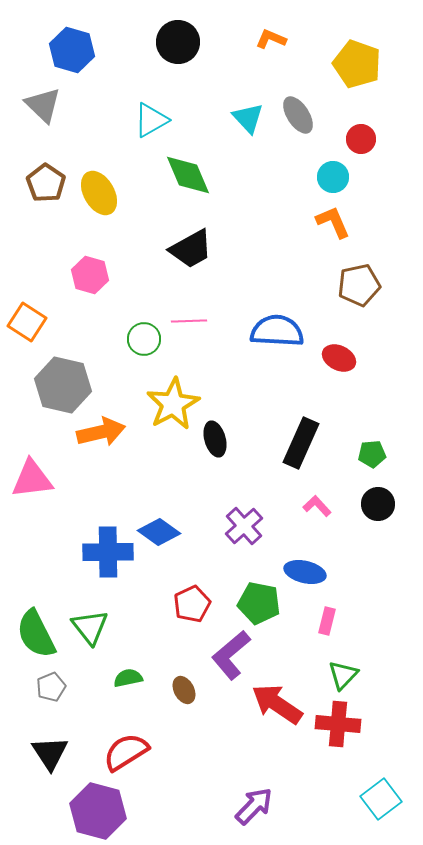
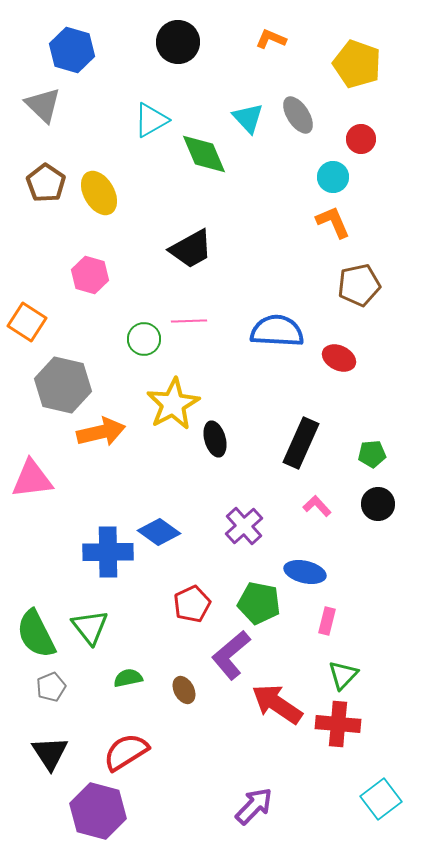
green diamond at (188, 175): moved 16 px right, 21 px up
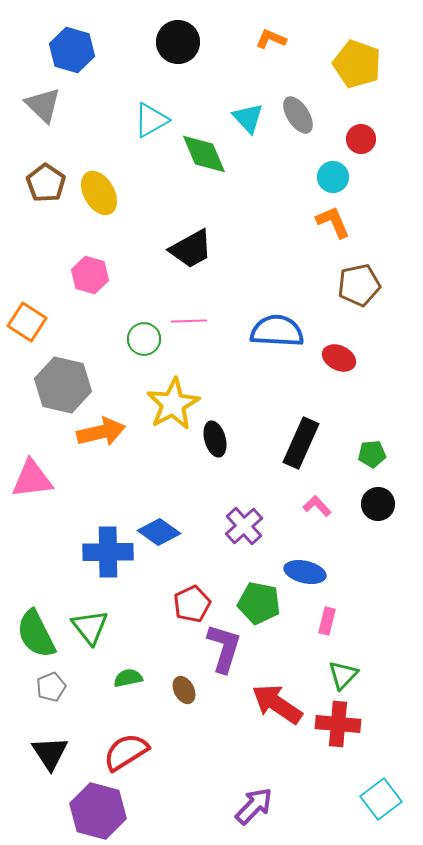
purple L-shape at (231, 655): moved 7 px left, 7 px up; rotated 147 degrees clockwise
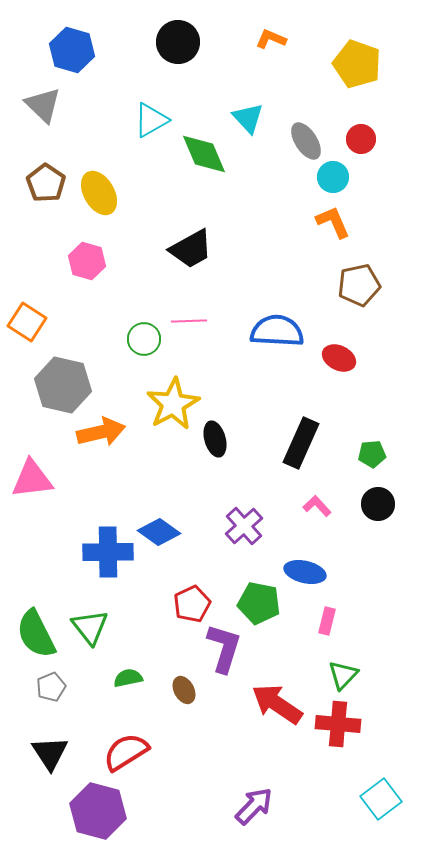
gray ellipse at (298, 115): moved 8 px right, 26 px down
pink hexagon at (90, 275): moved 3 px left, 14 px up
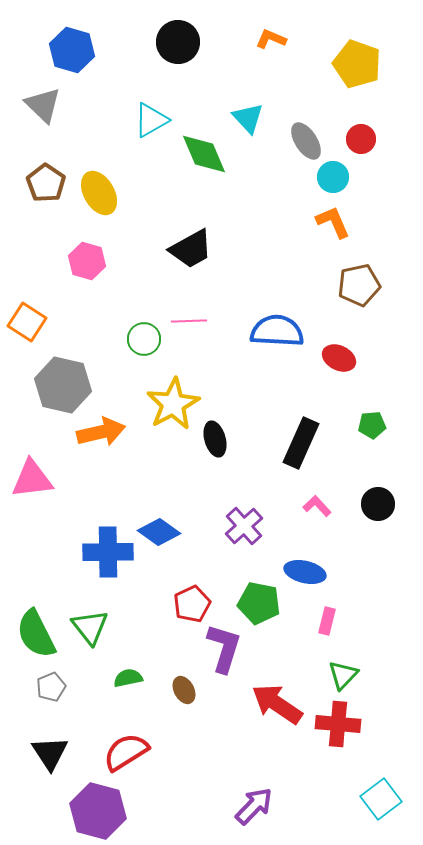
green pentagon at (372, 454): moved 29 px up
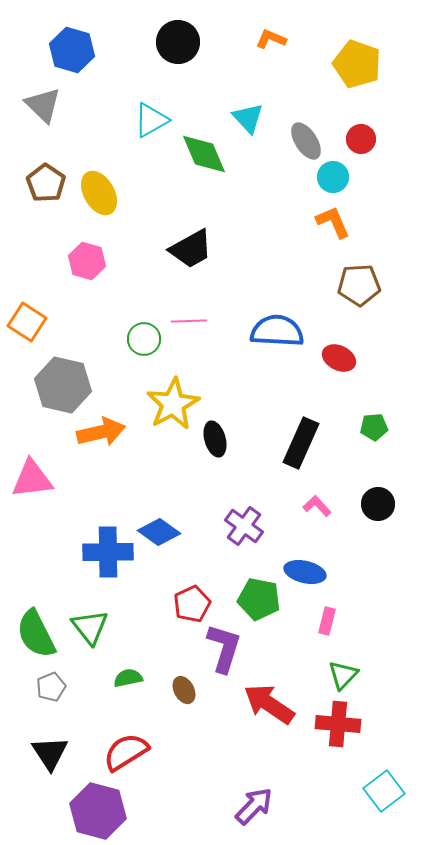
brown pentagon at (359, 285): rotated 9 degrees clockwise
green pentagon at (372, 425): moved 2 px right, 2 px down
purple cross at (244, 526): rotated 12 degrees counterclockwise
green pentagon at (259, 603): moved 4 px up
red arrow at (277, 704): moved 8 px left
cyan square at (381, 799): moved 3 px right, 8 px up
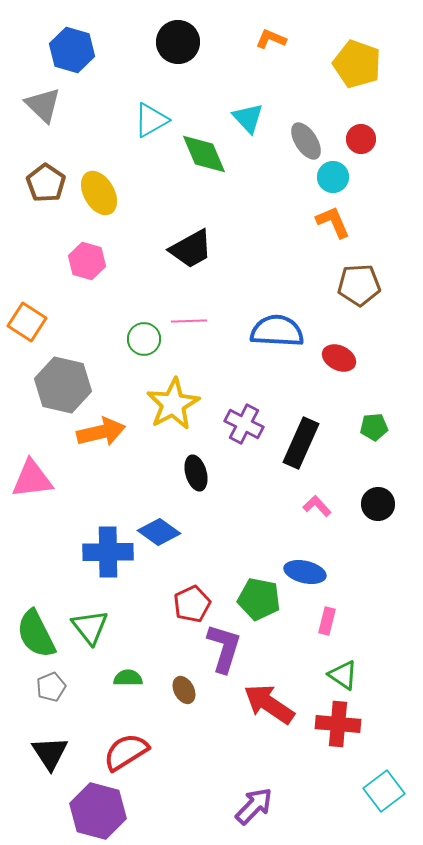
black ellipse at (215, 439): moved 19 px left, 34 px down
purple cross at (244, 526): moved 102 px up; rotated 9 degrees counterclockwise
green triangle at (343, 675): rotated 40 degrees counterclockwise
green semicircle at (128, 678): rotated 12 degrees clockwise
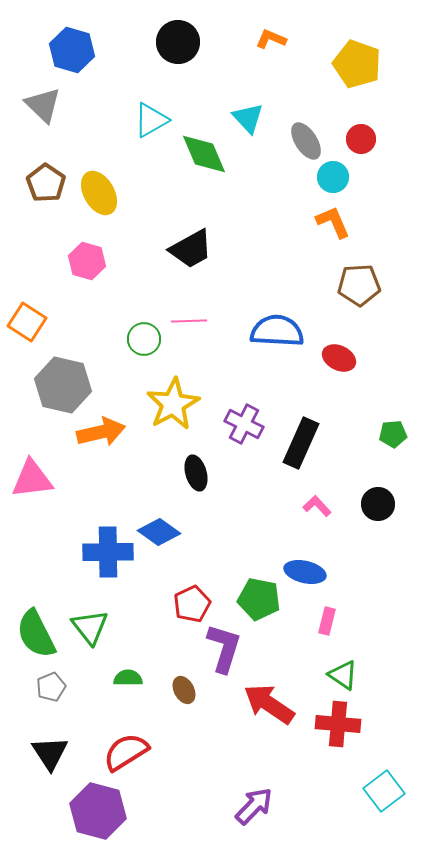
green pentagon at (374, 427): moved 19 px right, 7 px down
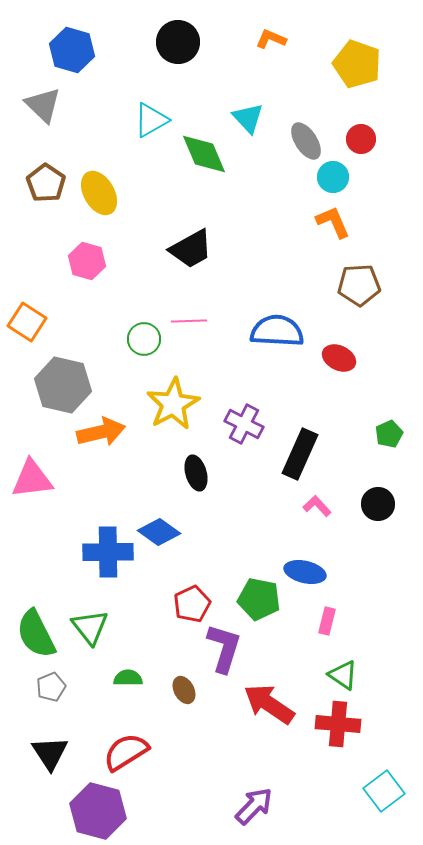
green pentagon at (393, 434): moved 4 px left; rotated 20 degrees counterclockwise
black rectangle at (301, 443): moved 1 px left, 11 px down
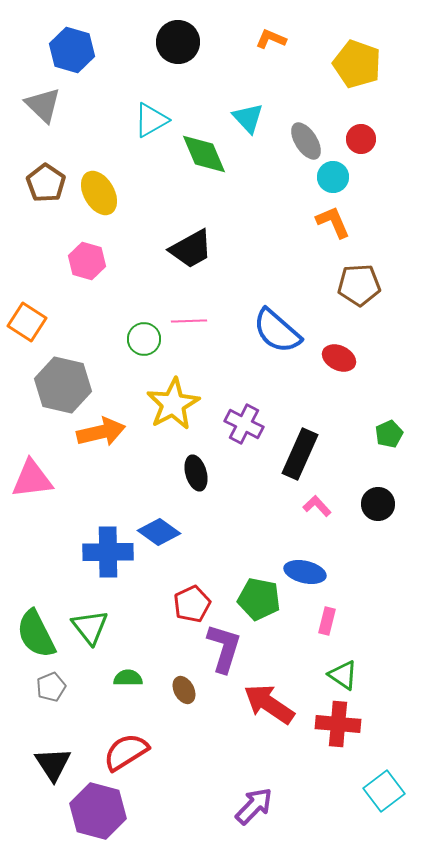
blue semicircle at (277, 331): rotated 142 degrees counterclockwise
black triangle at (50, 753): moved 3 px right, 11 px down
